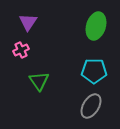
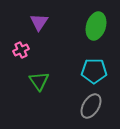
purple triangle: moved 11 px right
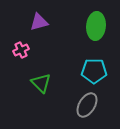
purple triangle: rotated 42 degrees clockwise
green ellipse: rotated 12 degrees counterclockwise
green triangle: moved 2 px right, 2 px down; rotated 10 degrees counterclockwise
gray ellipse: moved 4 px left, 1 px up
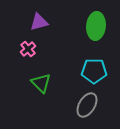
pink cross: moved 7 px right, 1 px up; rotated 14 degrees counterclockwise
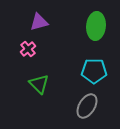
green triangle: moved 2 px left, 1 px down
gray ellipse: moved 1 px down
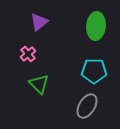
purple triangle: rotated 24 degrees counterclockwise
pink cross: moved 5 px down
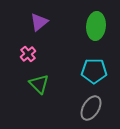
gray ellipse: moved 4 px right, 2 px down
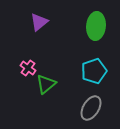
pink cross: moved 14 px down; rotated 14 degrees counterclockwise
cyan pentagon: rotated 20 degrees counterclockwise
green triangle: moved 7 px right; rotated 35 degrees clockwise
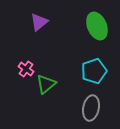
green ellipse: moved 1 px right; rotated 28 degrees counterclockwise
pink cross: moved 2 px left, 1 px down
gray ellipse: rotated 20 degrees counterclockwise
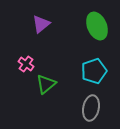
purple triangle: moved 2 px right, 2 px down
pink cross: moved 5 px up
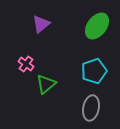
green ellipse: rotated 60 degrees clockwise
